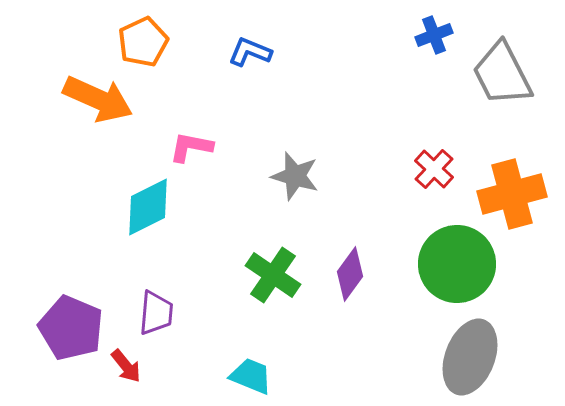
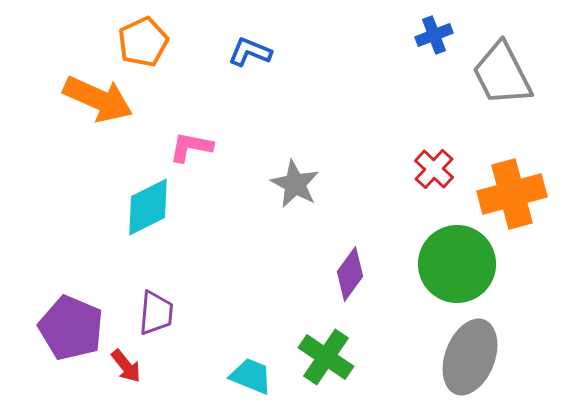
gray star: moved 8 px down; rotated 12 degrees clockwise
green cross: moved 53 px right, 82 px down
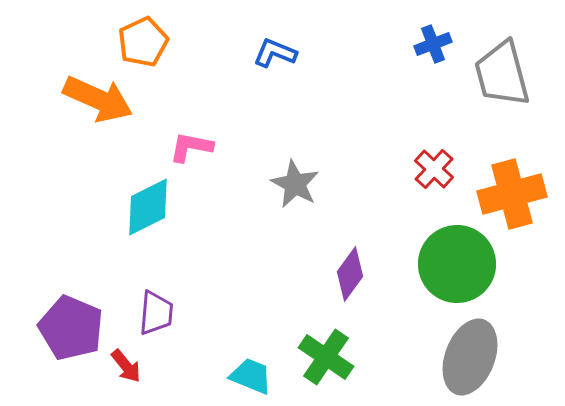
blue cross: moved 1 px left, 9 px down
blue L-shape: moved 25 px right, 1 px down
gray trapezoid: rotated 12 degrees clockwise
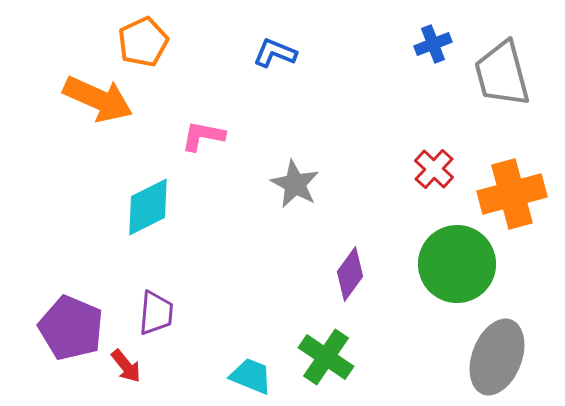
pink L-shape: moved 12 px right, 11 px up
gray ellipse: moved 27 px right
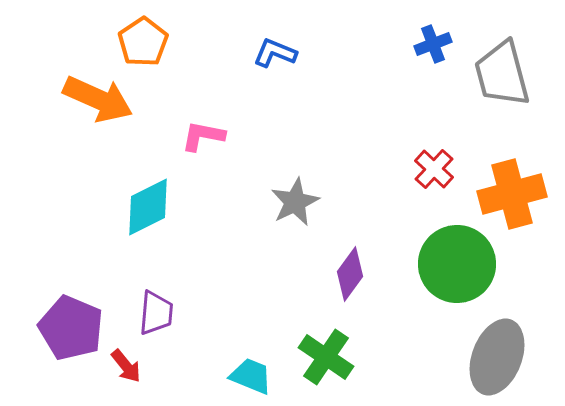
orange pentagon: rotated 9 degrees counterclockwise
gray star: moved 18 px down; rotated 18 degrees clockwise
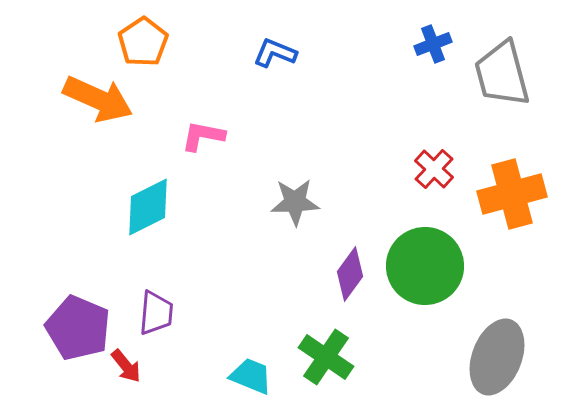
gray star: rotated 24 degrees clockwise
green circle: moved 32 px left, 2 px down
purple pentagon: moved 7 px right
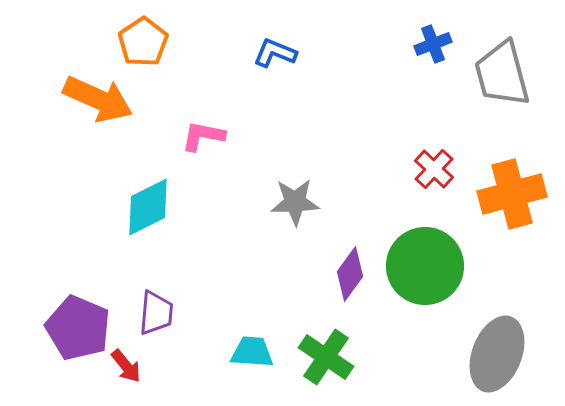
gray ellipse: moved 3 px up
cyan trapezoid: moved 1 px right, 24 px up; rotated 18 degrees counterclockwise
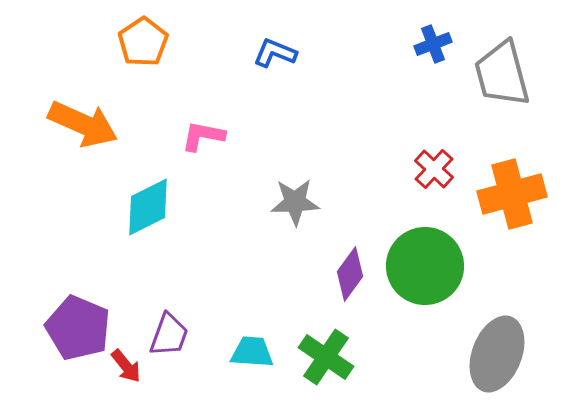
orange arrow: moved 15 px left, 25 px down
purple trapezoid: moved 13 px right, 22 px down; rotated 15 degrees clockwise
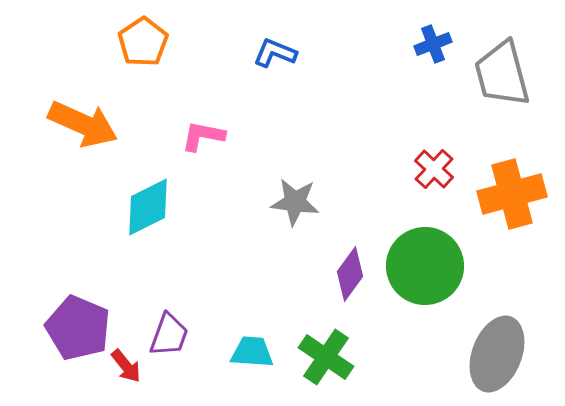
gray star: rotated 9 degrees clockwise
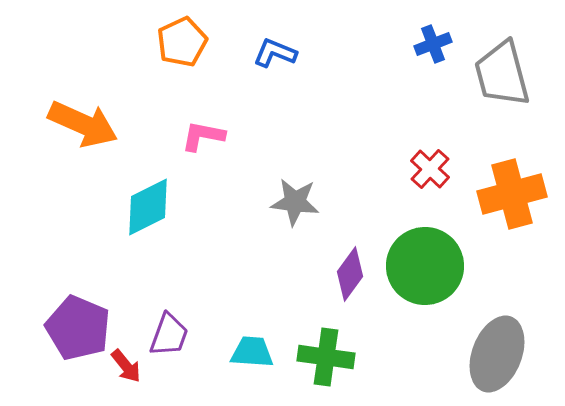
orange pentagon: moved 39 px right; rotated 9 degrees clockwise
red cross: moved 4 px left
green cross: rotated 26 degrees counterclockwise
